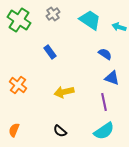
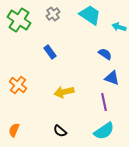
cyan trapezoid: moved 5 px up
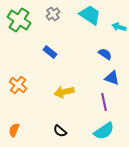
blue rectangle: rotated 16 degrees counterclockwise
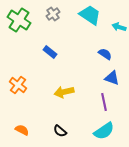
orange semicircle: moved 8 px right; rotated 96 degrees clockwise
